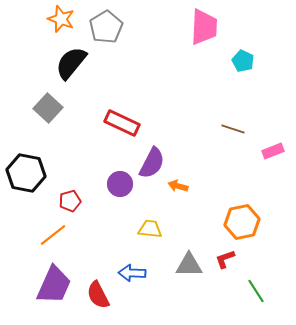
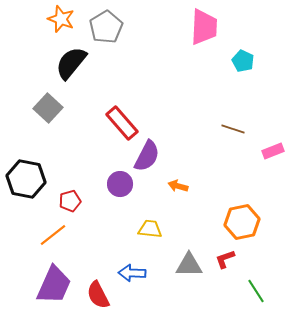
red rectangle: rotated 24 degrees clockwise
purple semicircle: moved 5 px left, 7 px up
black hexagon: moved 6 px down
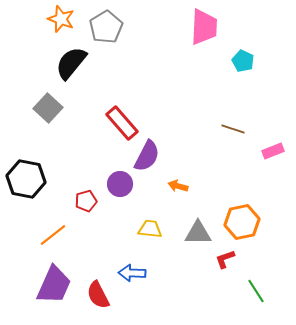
red pentagon: moved 16 px right
gray triangle: moved 9 px right, 32 px up
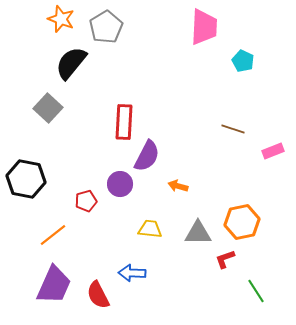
red rectangle: moved 2 px right, 1 px up; rotated 44 degrees clockwise
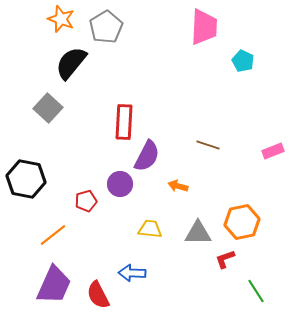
brown line: moved 25 px left, 16 px down
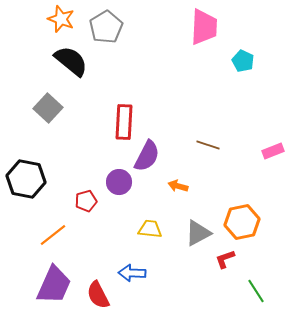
black semicircle: moved 2 px up; rotated 90 degrees clockwise
purple circle: moved 1 px left, 2 px up
gray triangle: rotated 28 degrees counterclockwise
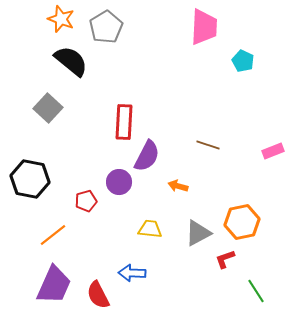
black hexagon: moved 4 px right
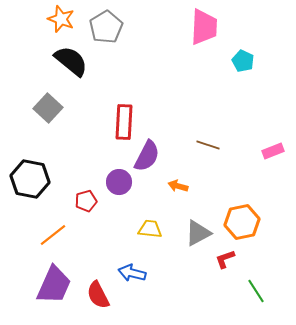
blue arrow: rotated 12 degrees clockwise
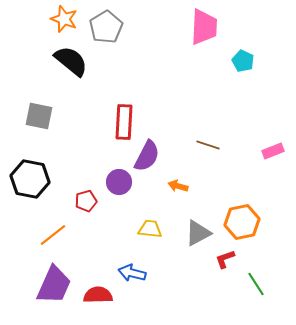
orange star: moved 3 px right
gray square: moved 9 px left, 8 px down; rotated 32 degrees counterclockwise
green line: moved 7 px up
red semicircle: rotated 116 degrees clockwise
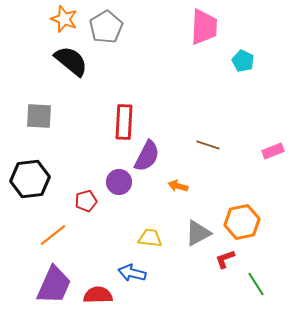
gray square: rotated 8 degrees counterclockwise
black hexagon: rotated 18 degrees counterclockwise
yellow trapezoid: moved 9 px down
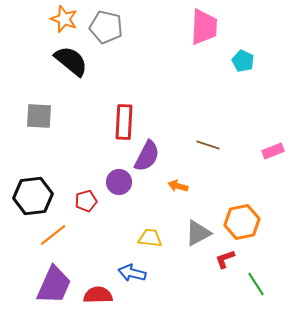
gray pentagon: rotated 28 degrees counterclockwise
black hexagon: moved 3 px right, 17 px down
